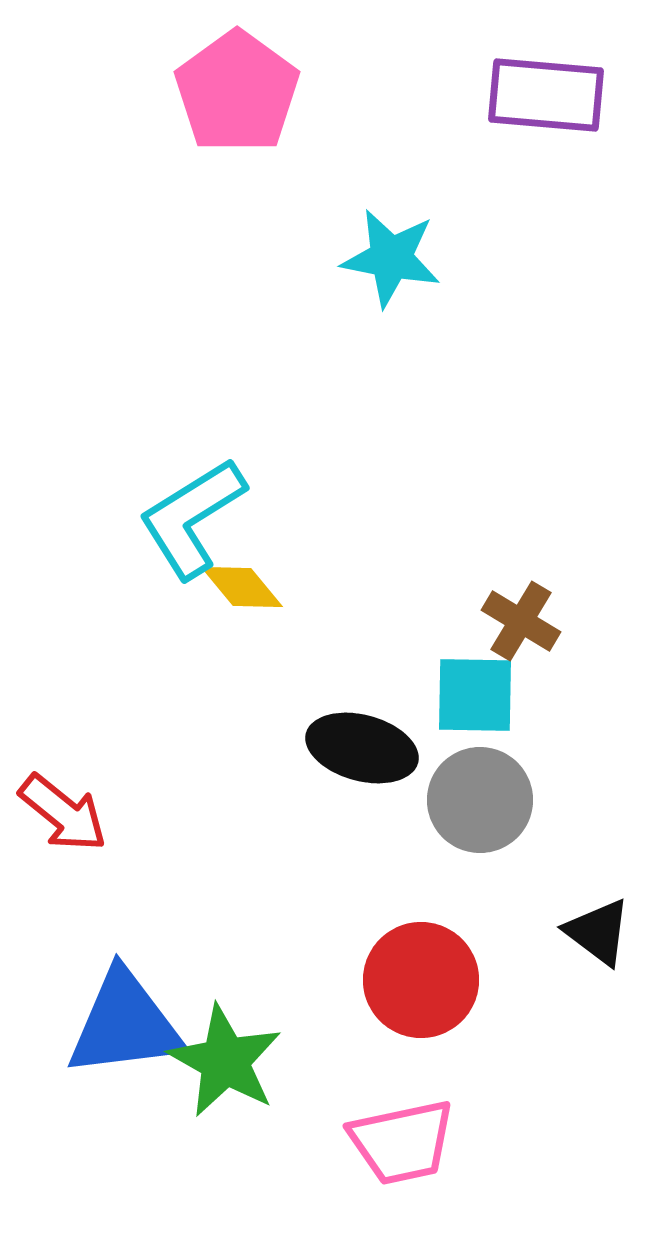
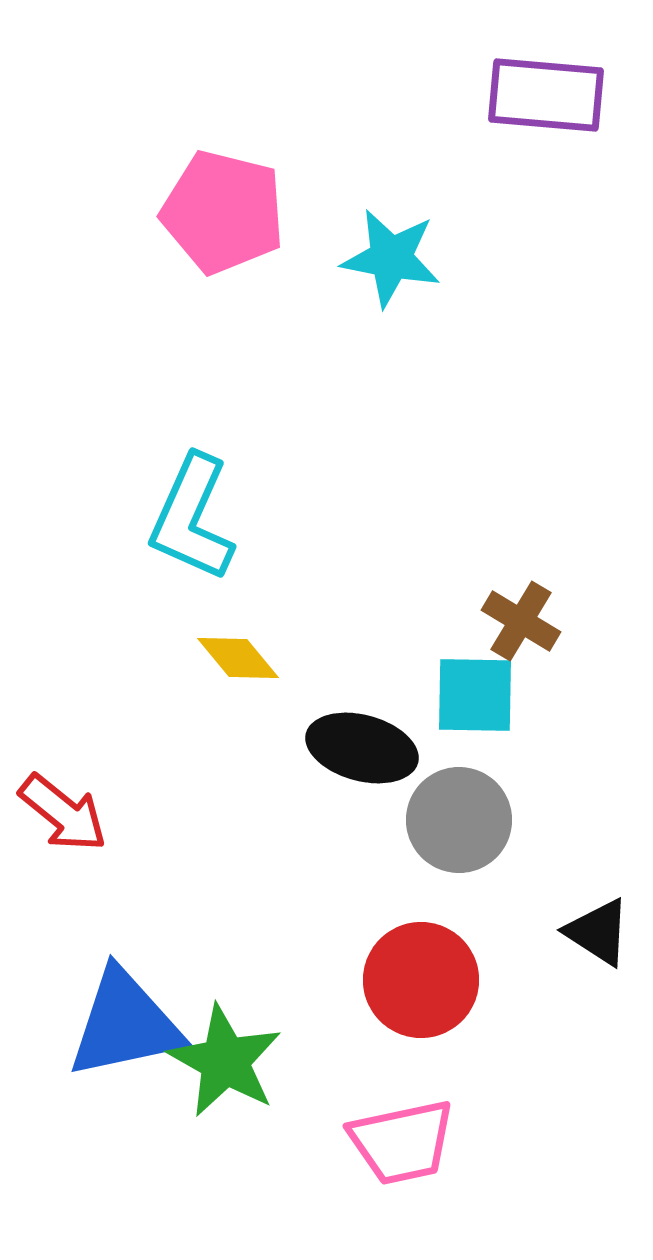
pink pentagon: moved 14 px left, 120 px down; rotated 22 degrees counterclockwise
cyan L-shape: rotated 34 degrees counterclockwise
yellow diamond: moved 4 px left, 71 px down
gray circle: moved 21 px left, 20 px down
black triangle: rotated 4 degrees counterclockwise
blue triangle: rotated 5 degrees counterclockwise
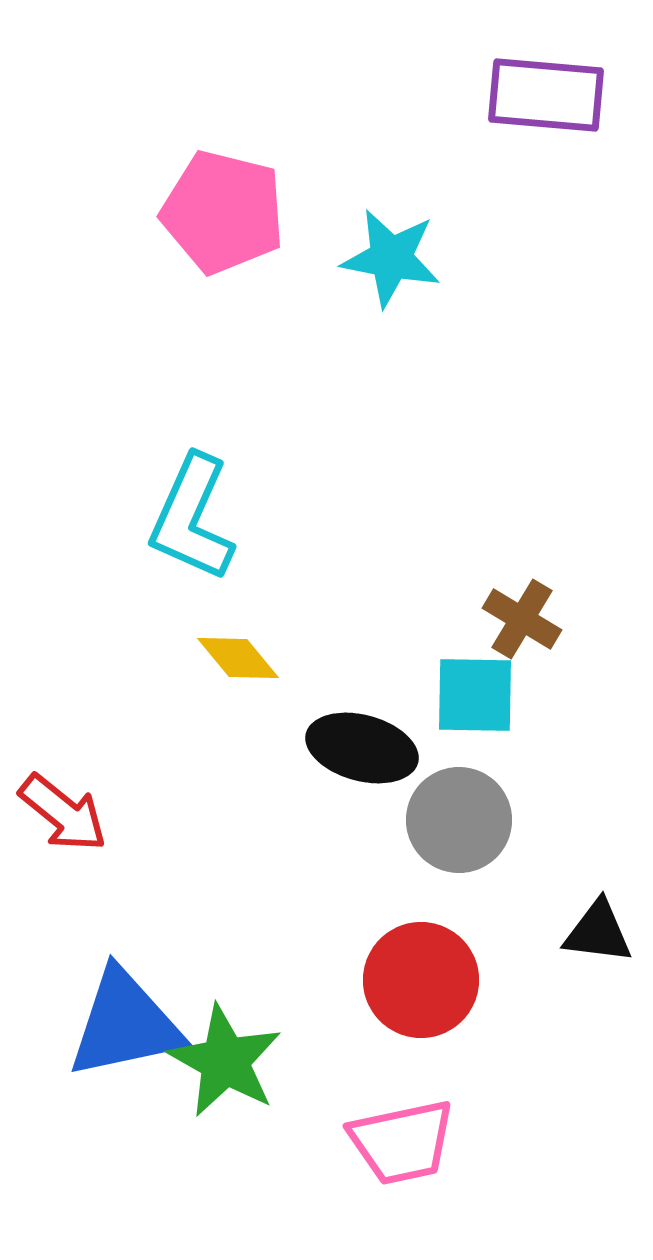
brown cross: moved 1 px right, 2 px up
black triangle: rotated 26 degrees counterclockwise
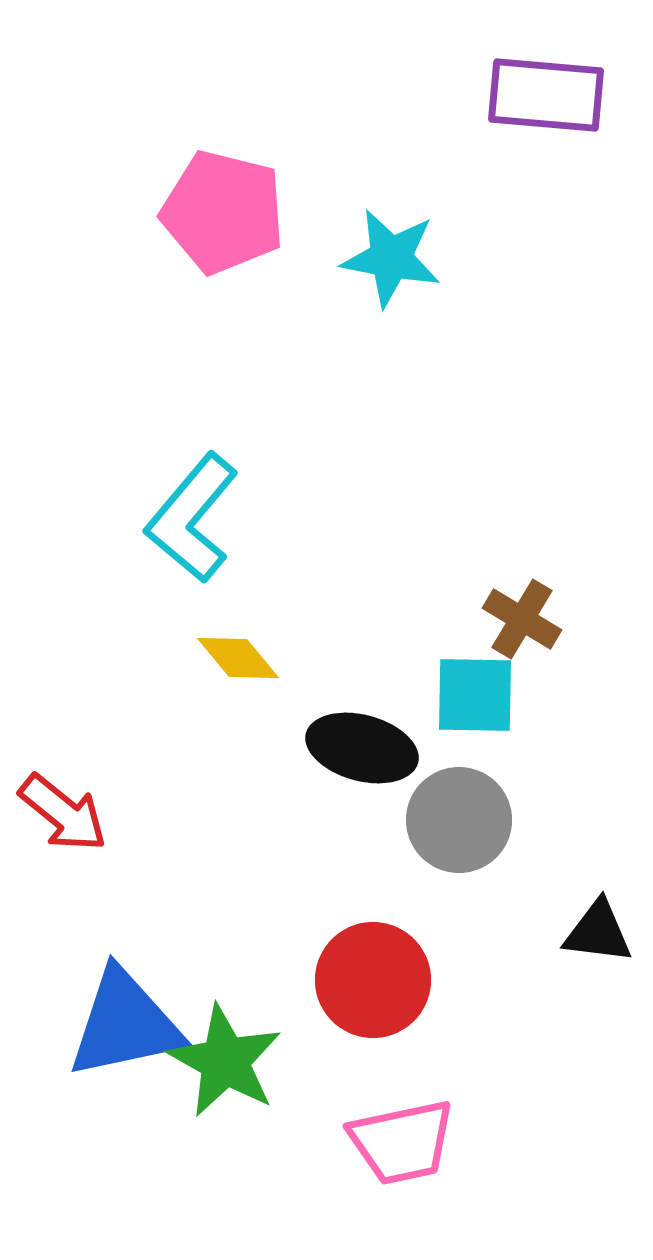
cyan L-shape: rotated 16 degrees clockwise
red circle: moved 48 px left
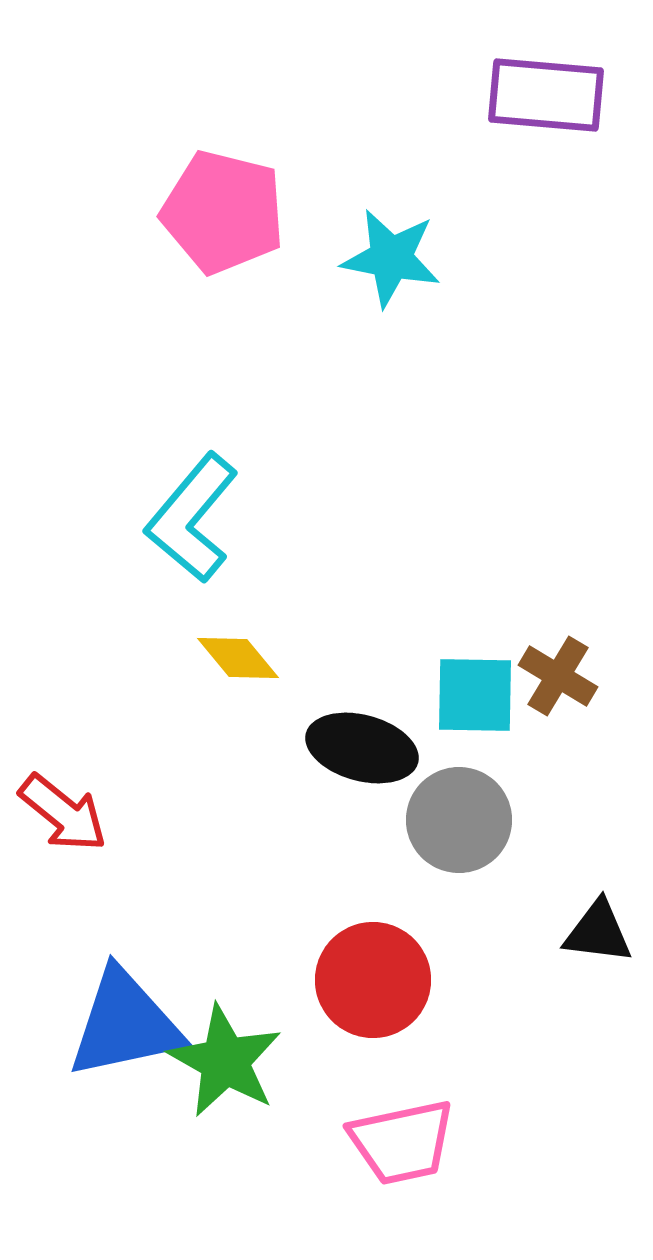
brown cross: moved 36 px right, 57 px down
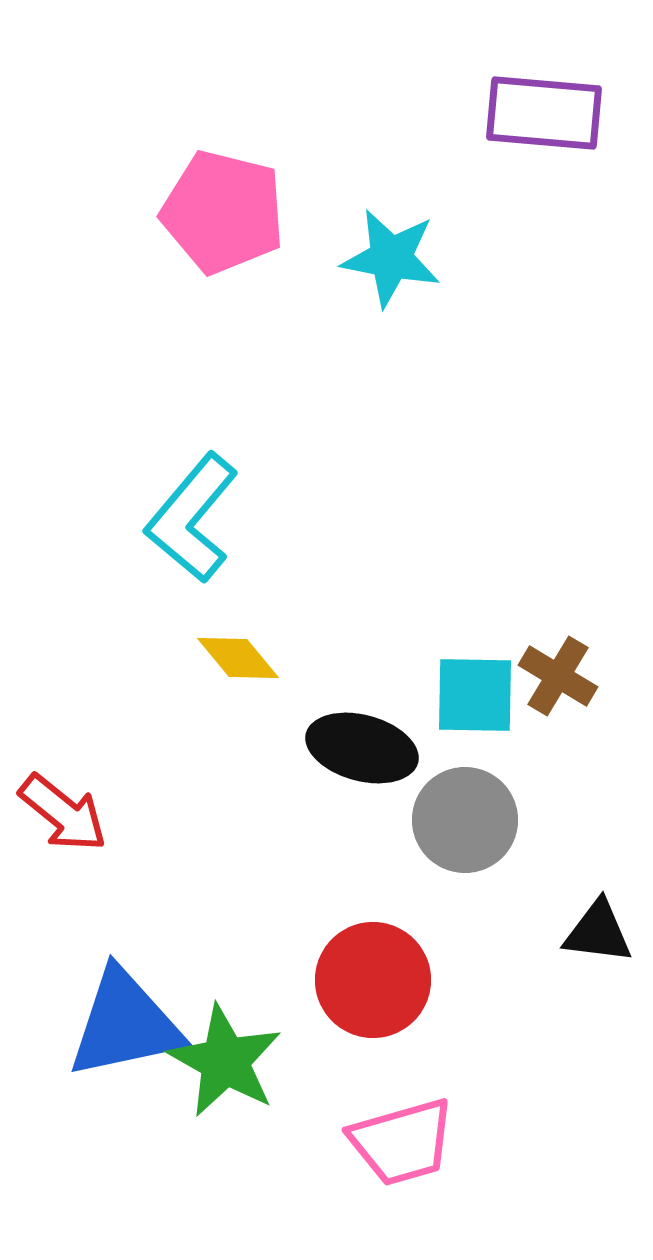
purple rectangle: moved 2 px left, 18 px down
gray circle: moved 6 px right
pink trapezoid: rotated 4 degrees counterclockwise
